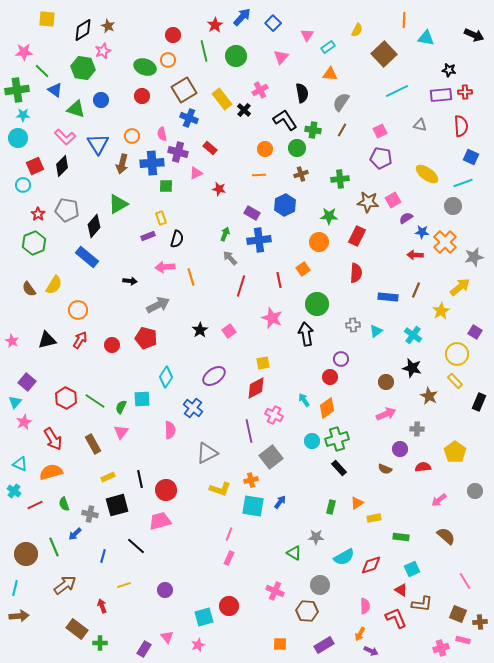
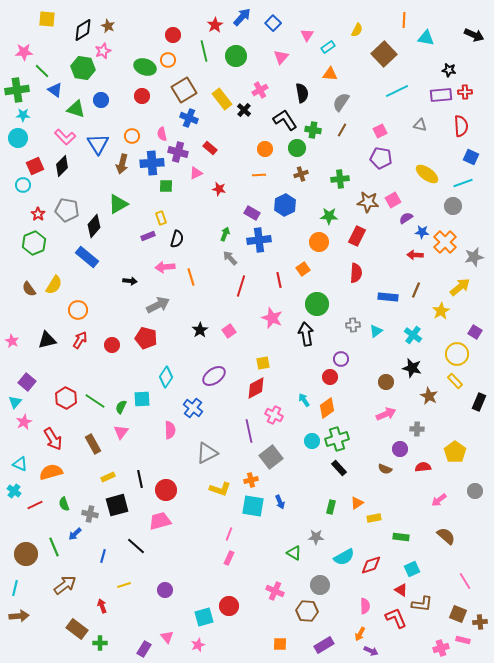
blue arrow at (280, 502): rotated 120 degrees clockwise
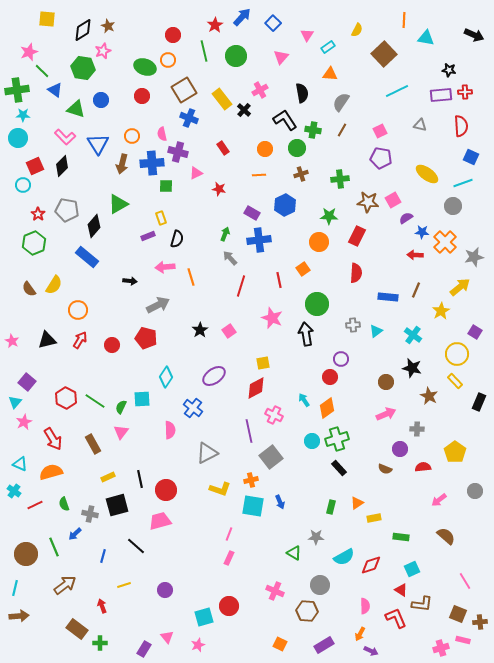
pink star at (24, 52): moved 5 px right; rotated 18 degrees counterclockwise
red rectangle at (210, 148): moved 13 px right; rotated 16 degrees clockwise
orange square at (280, 644): rotated 24 degrees clockwise
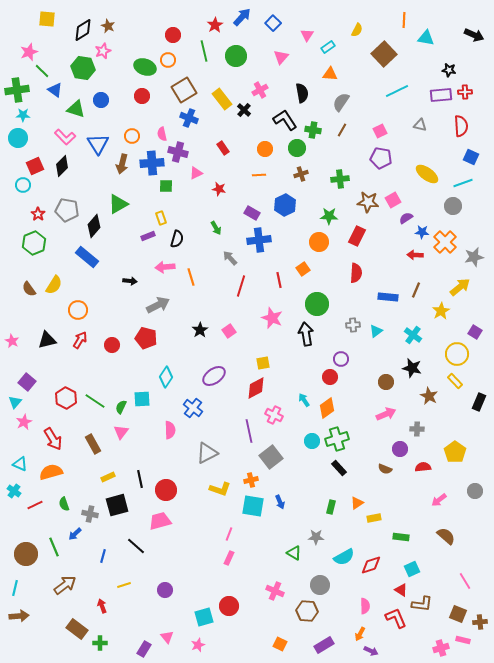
green arrow at (225, 234): moved 9 px left, 6 px up; rotated 128 degrees clockwise
